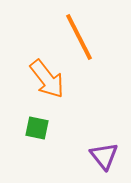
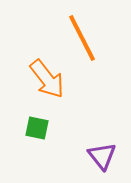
orange line: moved 3 px right, 1 px down
purple triangle: moved 2 px left
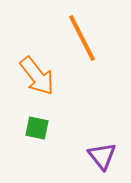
orange arrow: moved 10 px left, 3 px up
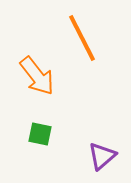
green square: moved 3 px right, 6 px down
purple triangle: rotated 28 degrees clockwise
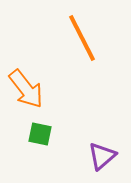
orange arrow: moved 11 px left, 13 px down
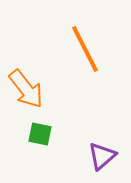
orange line: moved 3 px right, 11 px down
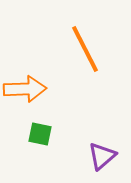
orange arrow: moved 1 px left; rotated 54 degrees counterclockwise
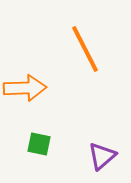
orange arrow: moved 1 px up
green square: moved 1 px left, 10 px down
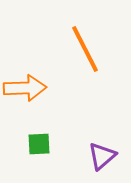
green square: rotated 15 degrees counterclockwise
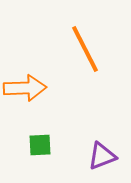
green square: moved 1 px right, 1 px down
purple triangle: rotated 20 degrees clockwise
